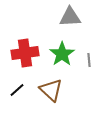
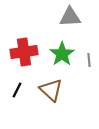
red cross: moved 1 px left, 1 px up
black line: rotated 21 degrees counterclockwise
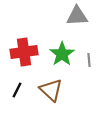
gray triangle: moved 7 px right, 1 px up
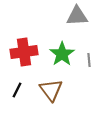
brown triangle: rotated 10 degrees clockwise
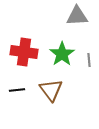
red cross: rotated 16 degrees clockwise
black line: rotated 56 degrees clockwise
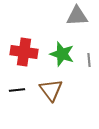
green star: rotated 20 degrees counterclockwise
